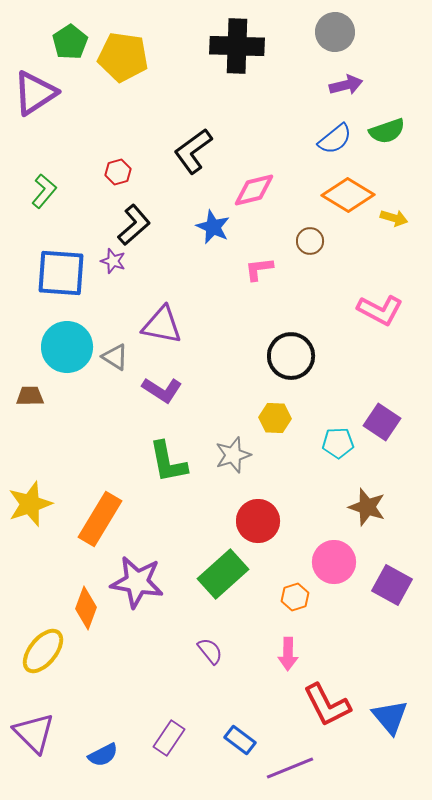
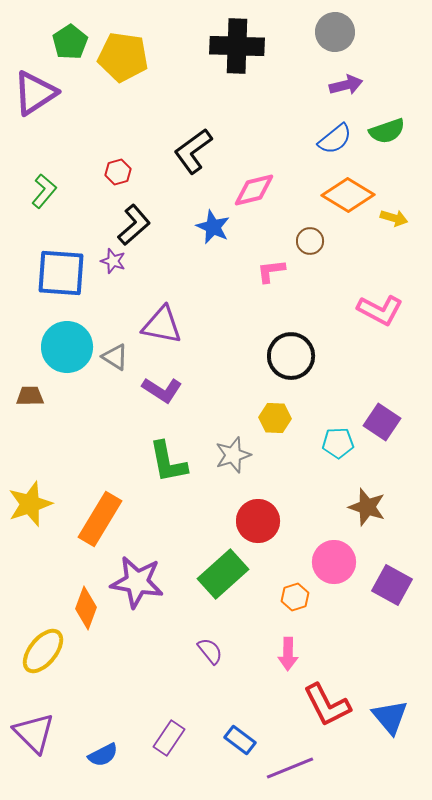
pink L-shape at (259, 269): moved 12 px right, 2 px down
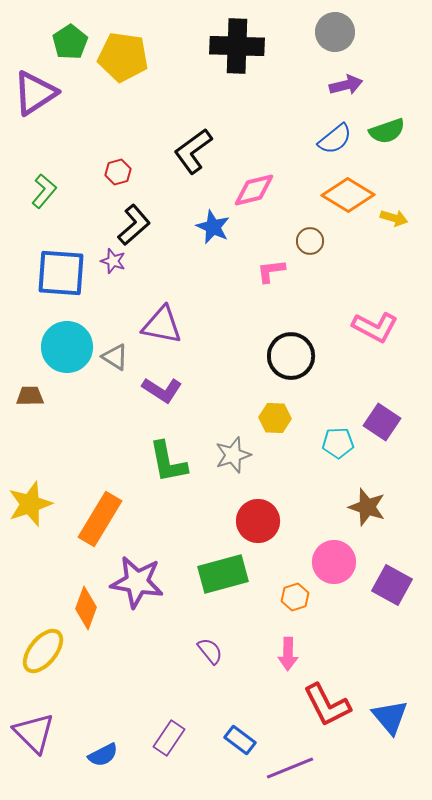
pink L-shape at (380, 310): moved 5 px left, 17 px down
green rectangle at (223, 574): rotated 27 degrees clockwise
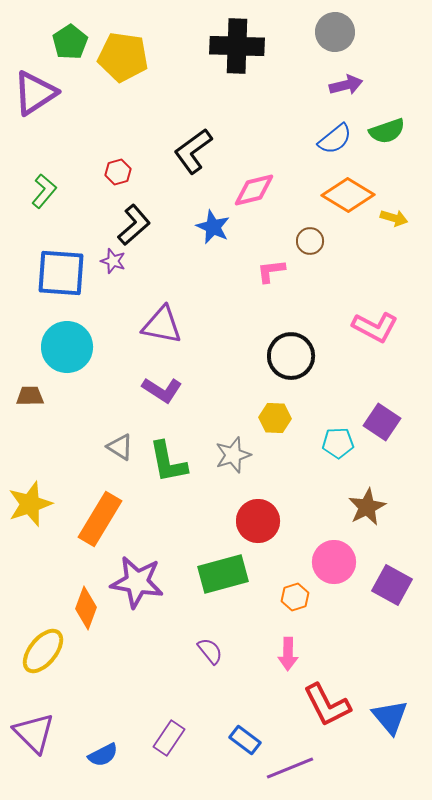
gray triangle at (115, 357): moved 5 px right, 90 px down
brown star at (367, 507): rotated 27 degrees clockwise
blue rectangle at (240, 740): moved 5 px right
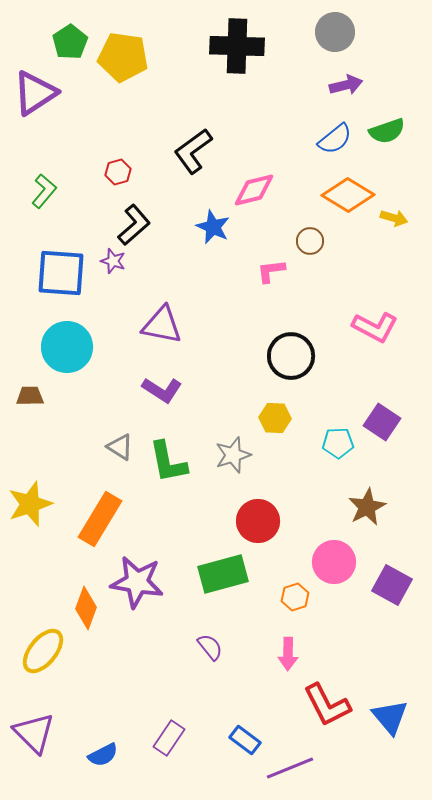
purple semicircle at (210, 651): moved 4 px up
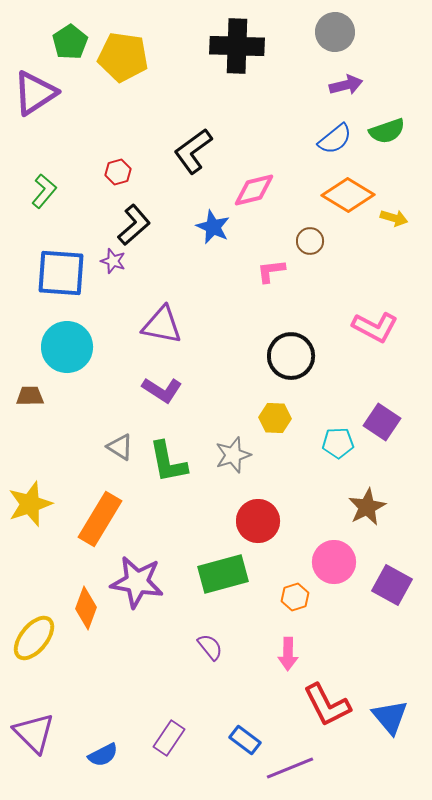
yellow ellipse at (43, 651): moved 9 px left, 13 px up
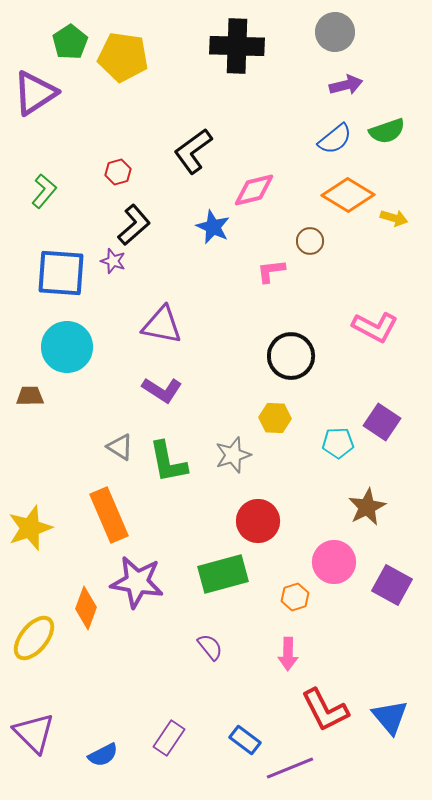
yellow star at (30, 504): moved 24 px down
orange rectangle at (100, 519): moved 9 px right, 4 px up; rotated 54 degrees counterclockwise
red L-shape at (327, 705): moved 2 px left, 5 px down
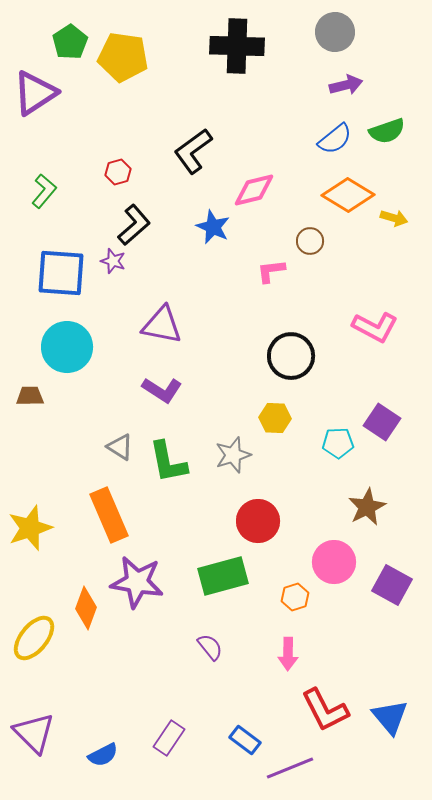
green rectangle at (223, 574): moved 2 px down
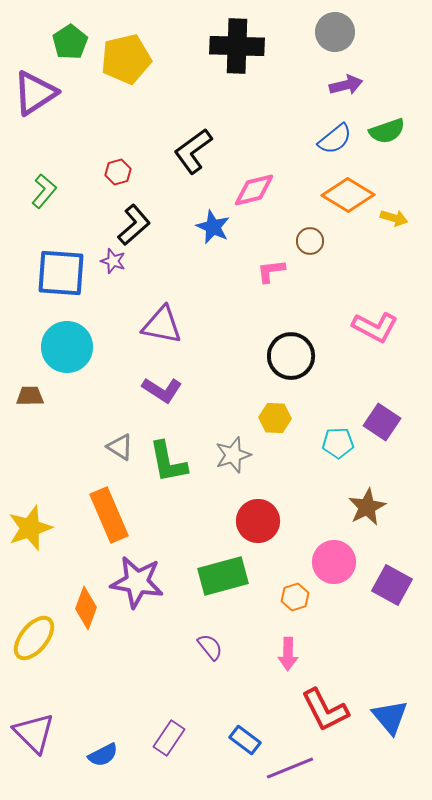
yellow pentagon at (123, 57): moved 3 px right, 2 px down; rotated 21 degrees counterclockwise
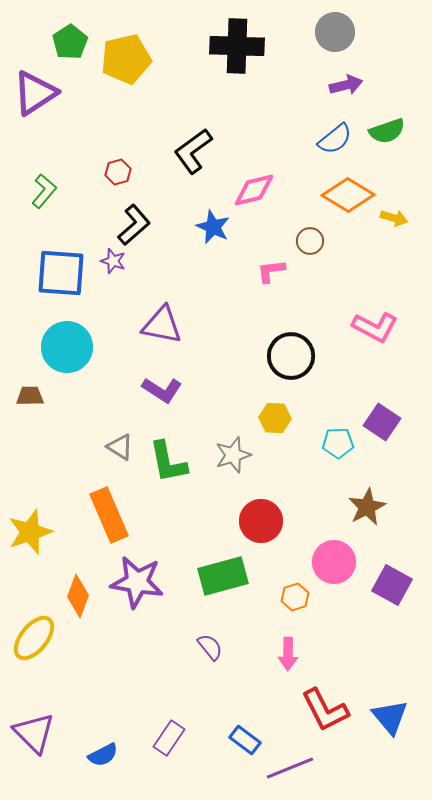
red circle at (258, 521): moved 3 px right
yellow star at (30, 528): moved 4 px down
orange diamond at (86, 608): moved 8 px left, 12 px up
